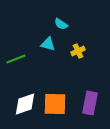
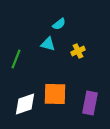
cyan semicircle: moved 2 px left; rotated 72 degrees counterclockwise
green line: rotated 48 degrees counterclockwise
orange square: moved 10 px up
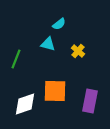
yellow cross: rotated 24 degrees counterclockwise
orange square: moved 3 px up
purple rectangle: moved 2 px up
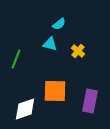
cyan triangle: moved 2 px right
white diamond: moved 5 px down
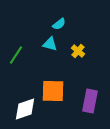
green line: moved 4 px up; rotated 12 degrees clockwise
orange square: moved 2 px left
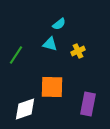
yellow cross: rotated 24 degrees clockwise
orange square: moved 1 px left, 4 px up
purple rectangle: moved 2 px left, 3 px down
